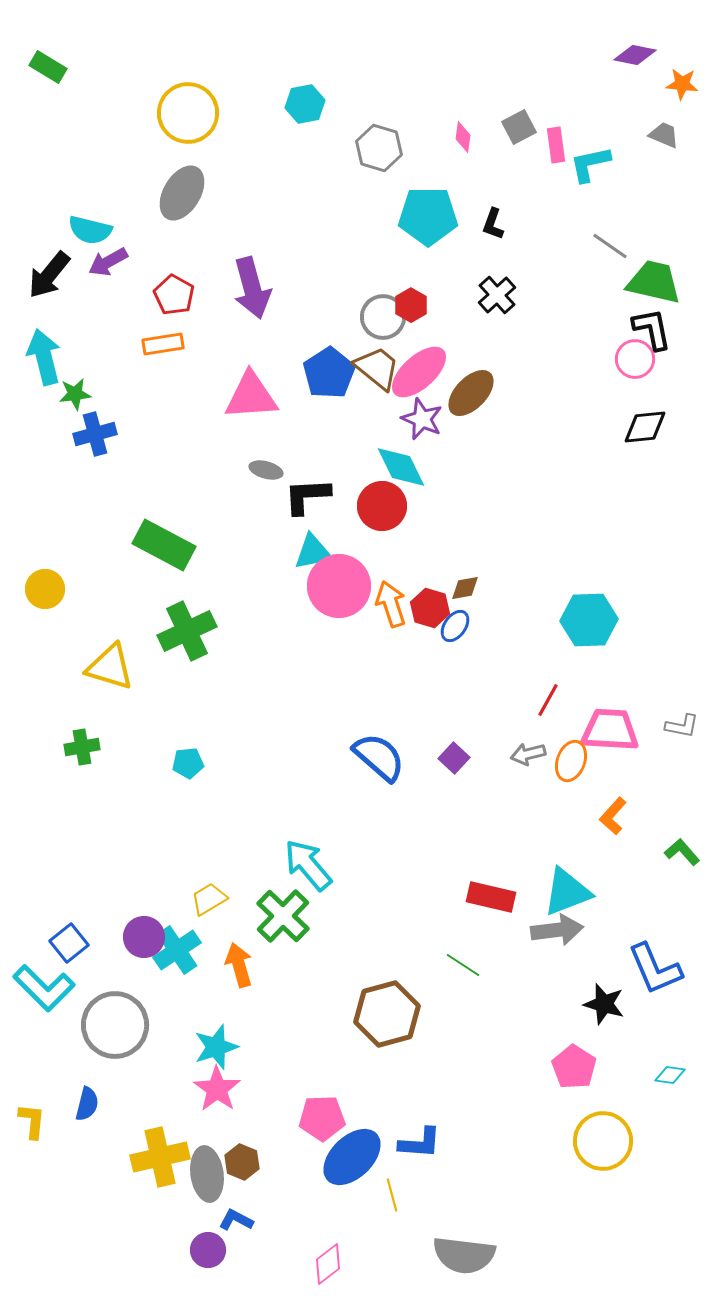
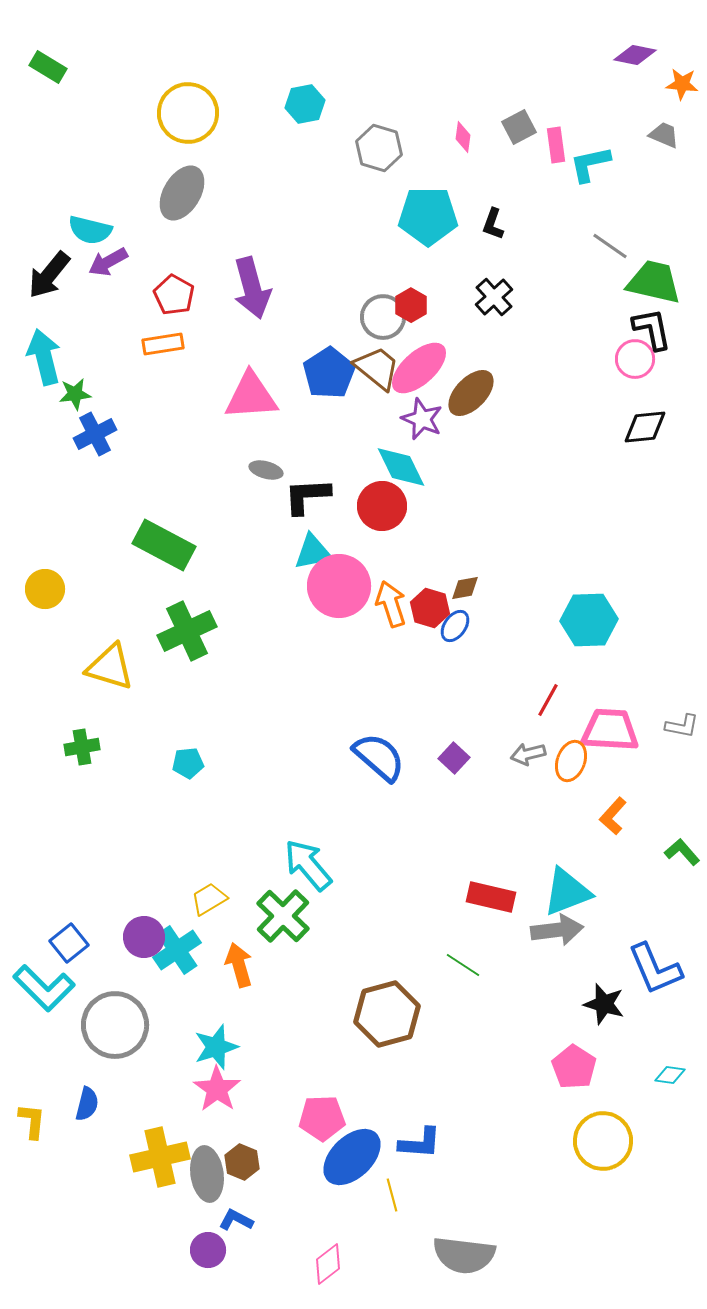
black cross at (497, 295): moved 3 px left, 2 px down
pink ellipse at (419, 372): moved 4 px up
blue cross at (95, 434): rotated 12 degrees counterclockwise
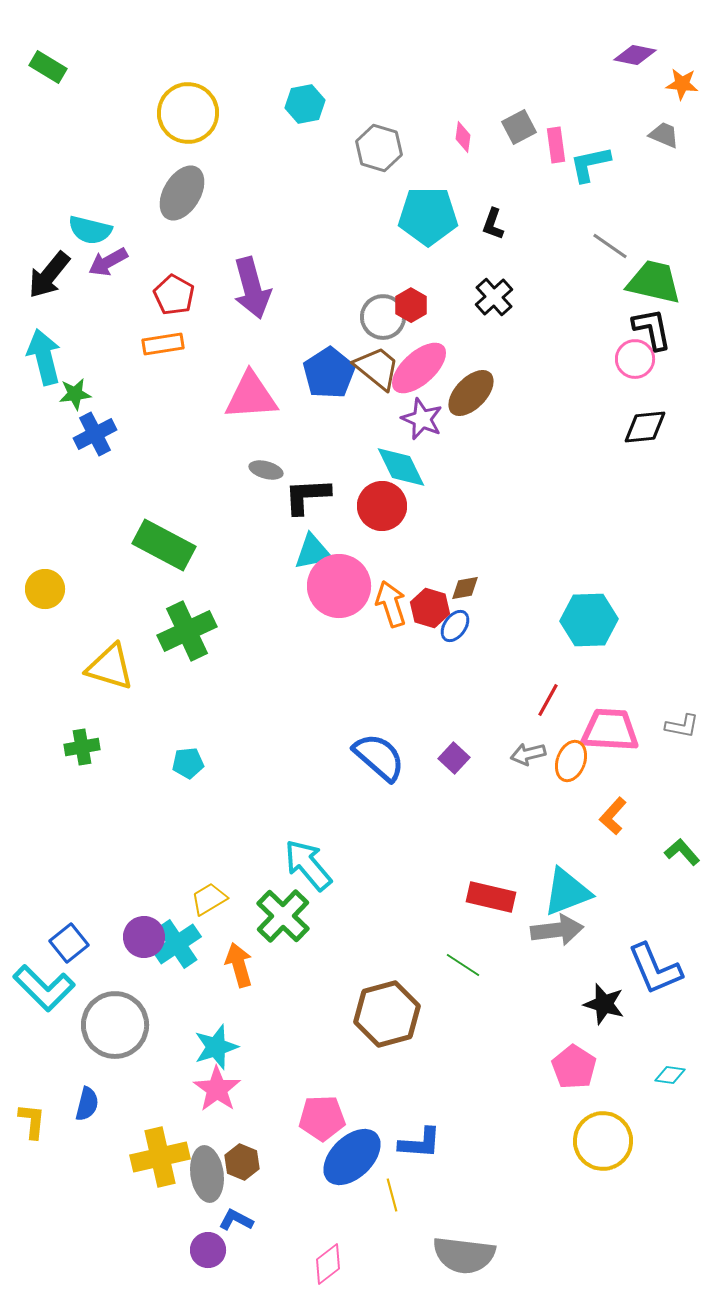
cyan cross at (177, 950): moved 6 px up
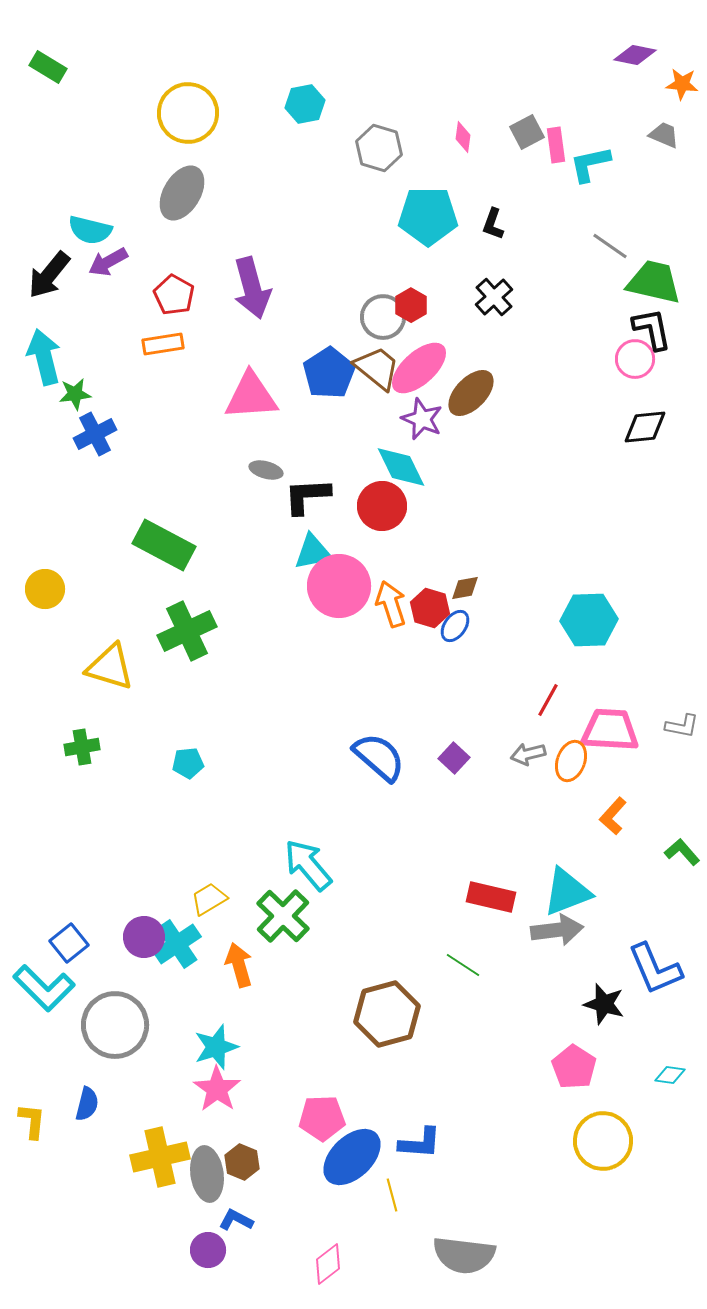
gray square at (519, 127): moved 8 px right, 5 px down
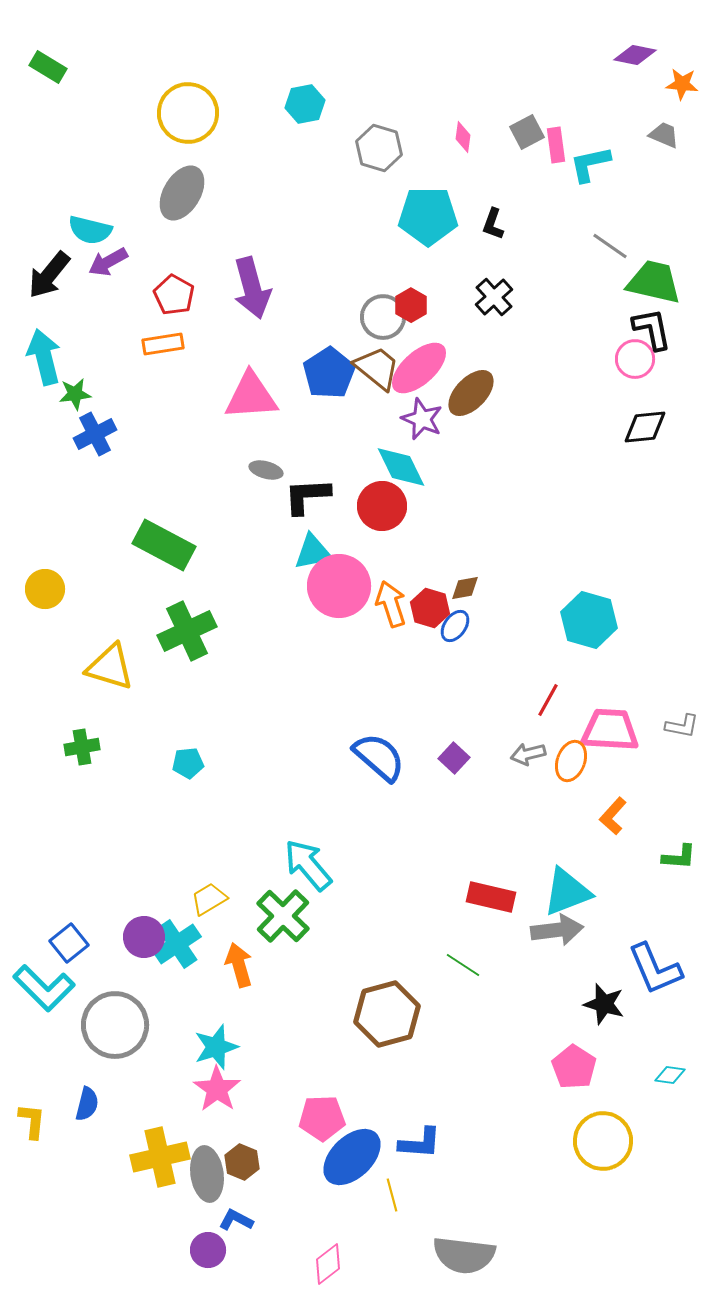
cyan hexagon at (589, 620): rotated 18 degrees clockwise
green L-shape at (682, 852): moved 3 px left, 5 px down; rotated 135 degrees clockwise
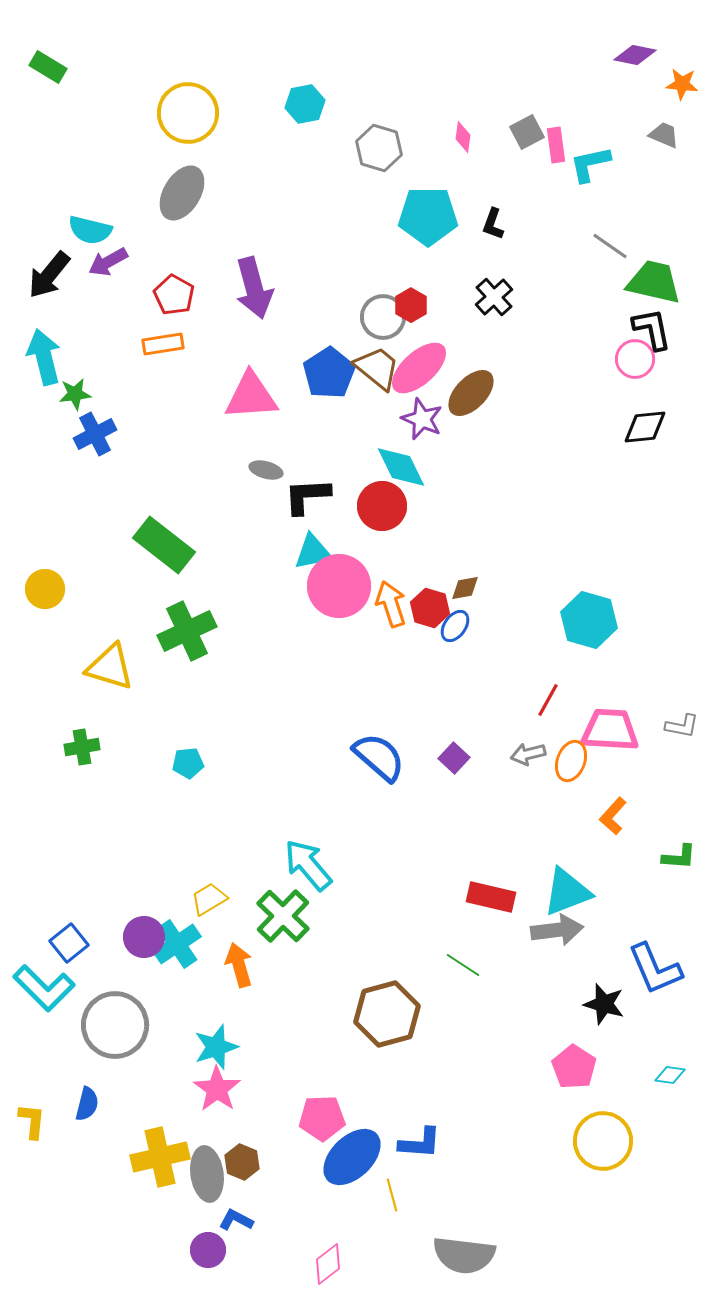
purple arrow at (252, 288): moved 2 px right
green rectangle at (164, 545): rotated 10 degrees clockwise
